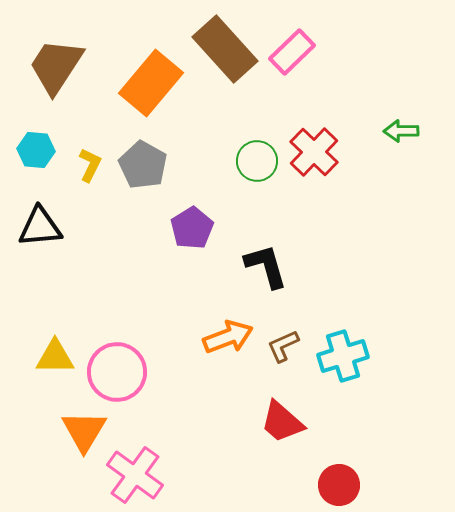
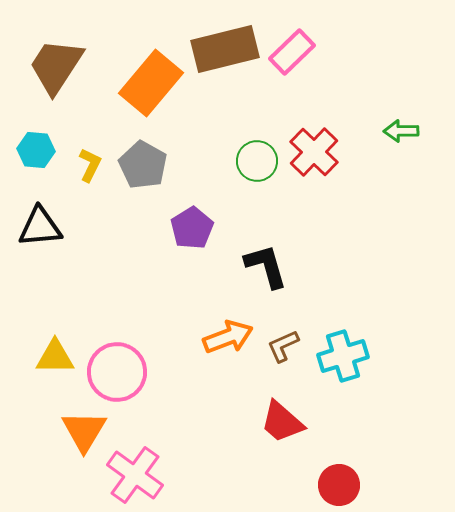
brown rectangle: rotated 62 degrees counterclockwise
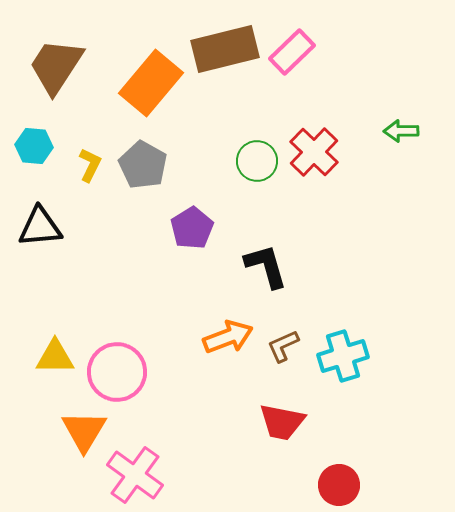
cyan hexagon: moved 2 px left, 4 px up
red trapezoid: rotated 30 degrees counterclockwise
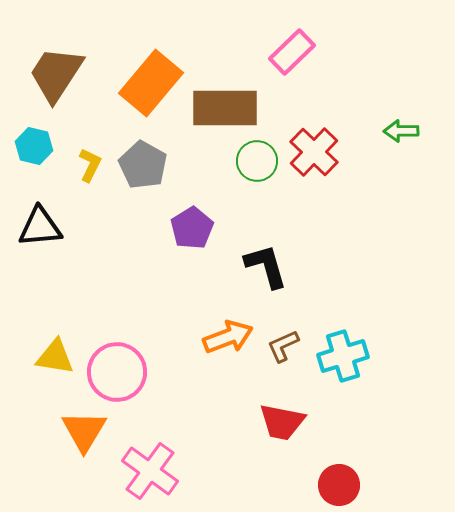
brown rectangle: moved 59 px down; rotated 14 degrees clockwise
brown trapezoid: moved 8 px down
cyan hexagon: rotated 9 degrees clockwise
yellow triangle: rotated 9 degrees clockwise
pink cross: moved 15 px right, 4 px up
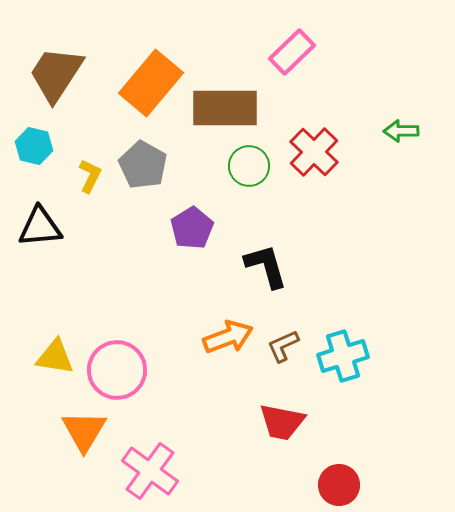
green circle: moved 8 px left, 5 px down
yellow L-shape: moved 11 px down
pink circle: moved 2 px up
